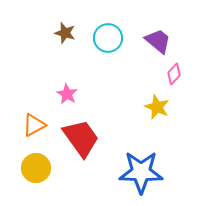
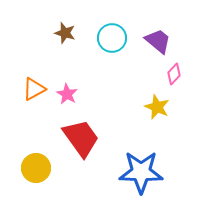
cyan circle: moved 4 px right
orange triangle: moved 36 px up
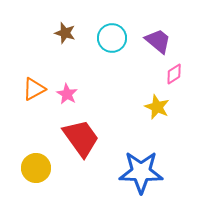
pink diamond: rotated 15 degrees clockwise
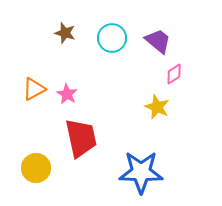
red trapezoid: rotated 24 degrees clockwise
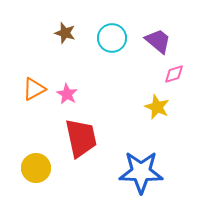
pink diamond: rotated 15 degrees clockwise
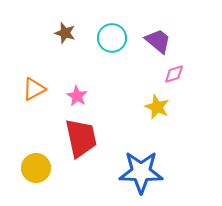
pink star: moved 10 px right, 2 px down
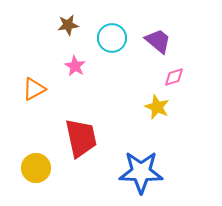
brown star: moved 3 px right, 8 px up; rotated 25 degrees counterclockwise
pink diamond: moved 3 px down
pink star: moved 2 px left, 30 px up
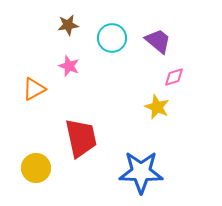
pink star: moved 6 px left; rotated 10 degrees counterclockwise
